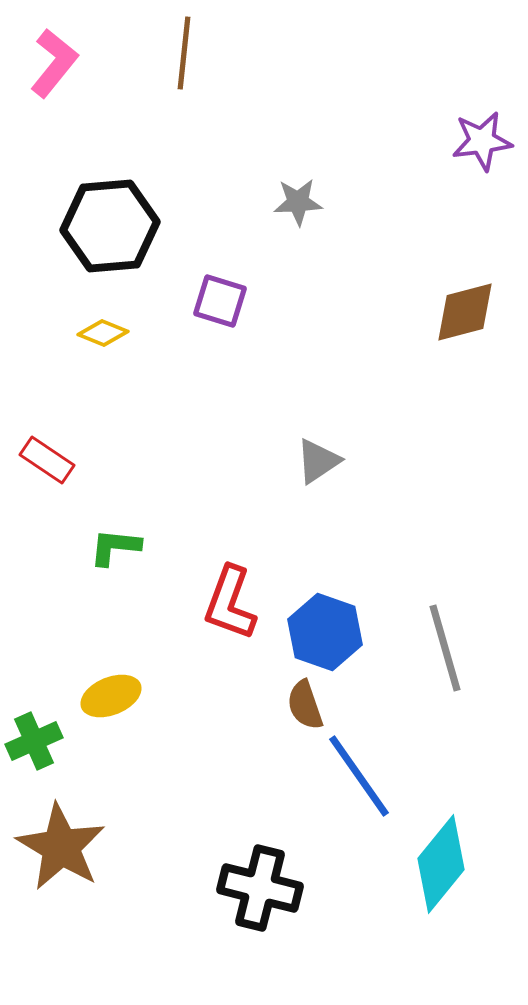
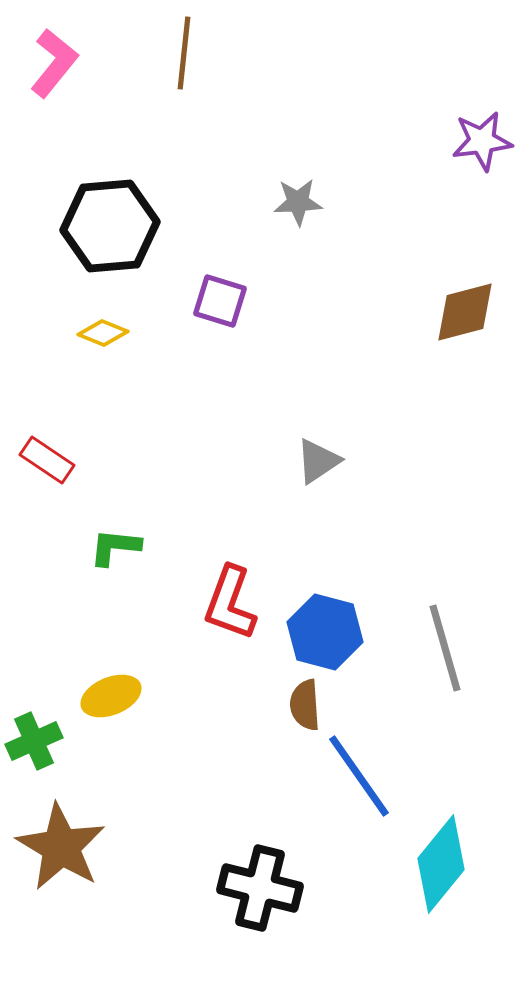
blue hexagon: rotated 4 degrees counterclockwise
brown semicircle: rotated 15 degrees clockwise
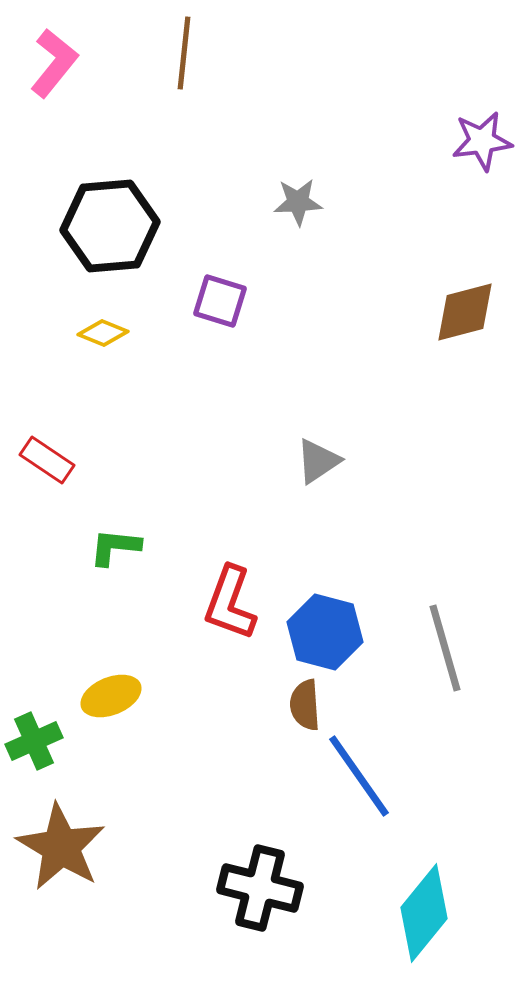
cyan diamond: moved 17 px left, 49 px down
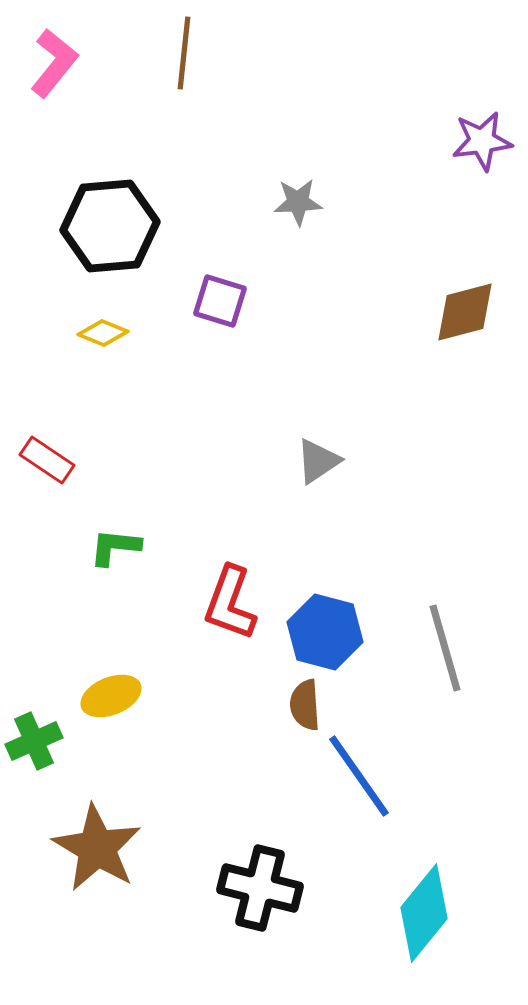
brown star: moved 36 px right, 1 px down
